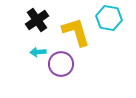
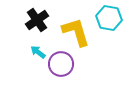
cyan arrow: rotated 42 degrees clockwise
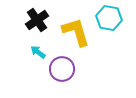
purple circle: moved 1 px right, 5 px down
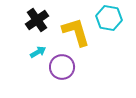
cyan arrow: rotated 112 degrees clockwise
purple circle: moved 2 px up
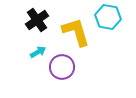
cyan hexagon: moved 1 px left, 1 px up
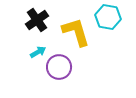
purple circle: moved 3 px left
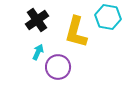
yellow L-shape: rotated 148 degrees counterclockwise
cyan arrow: rotated 35 degrees counterclockwise
purple circle: moved 1 px left
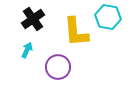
black cross: moved 4 px left, 1 px up
yellow L-shape: rotated 20 degrees counterclockwise
cyan arrow: moved 11 px left, 2 px up
